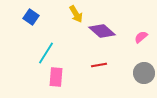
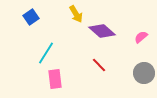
blue square: rotated 21 degrees clockwise
red line: rotated 56 degrees clockwise
pink rectangle: moved 1 px left, 2 px down; rotated 12 degrees counterclockwise
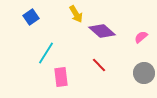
pink rectangle: moved 6 px right, 2 px up
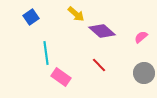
yellow arrow: rotated 18 degrees counterclockwise
cyan line: rotated 40 degrees counterclockwise
pink rectangle: rotated 48 degrees counterclockwise
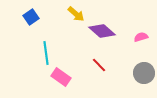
pink semicircle: rotated 24 degrees clockwise
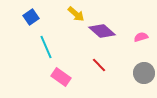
cyan line: moved 6 px up; rotated 15 degrees counterclockwise
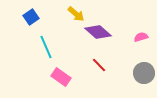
purple diamond: moved 4 px left, 1 px down
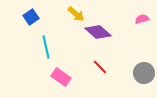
pink semicircle: moved 1 px right, 18 px up
cyan line: rotated 10 degrees clockwise
red line: moved 1 px right, 2 px down
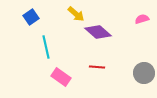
red line: moved 3 px left; rotated 42 degrees counterclockwise
